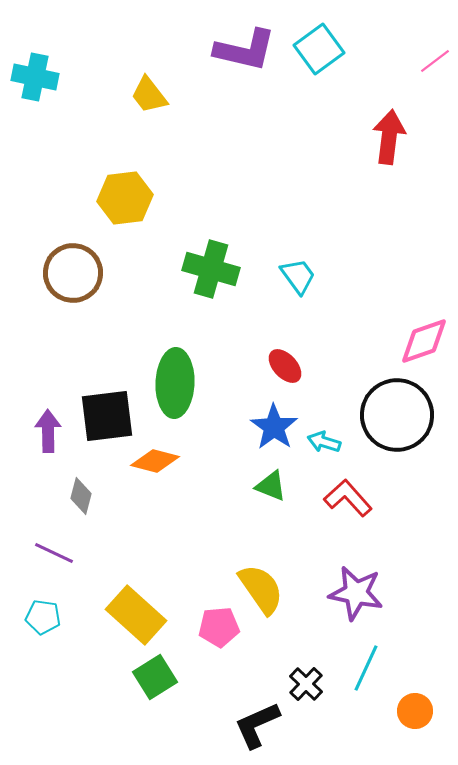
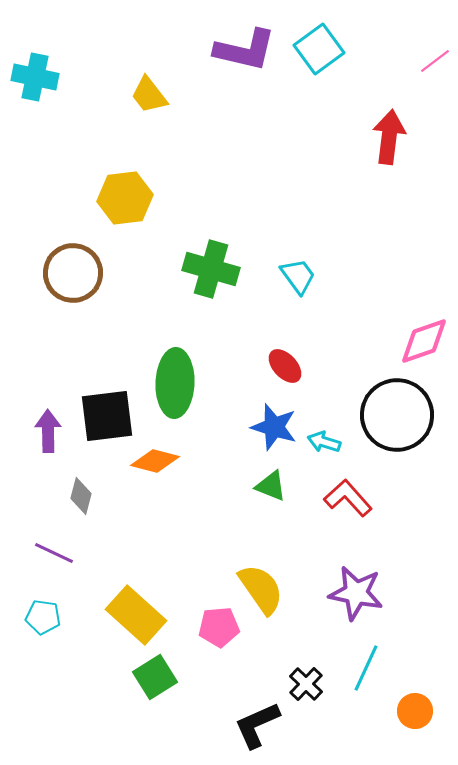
blue star: rotated 18 degrees counterclockwise
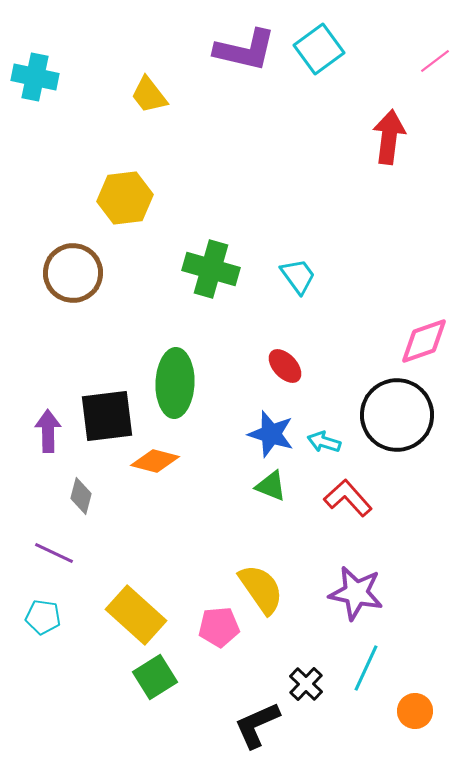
blue star: moved 3 px left, 7 px down
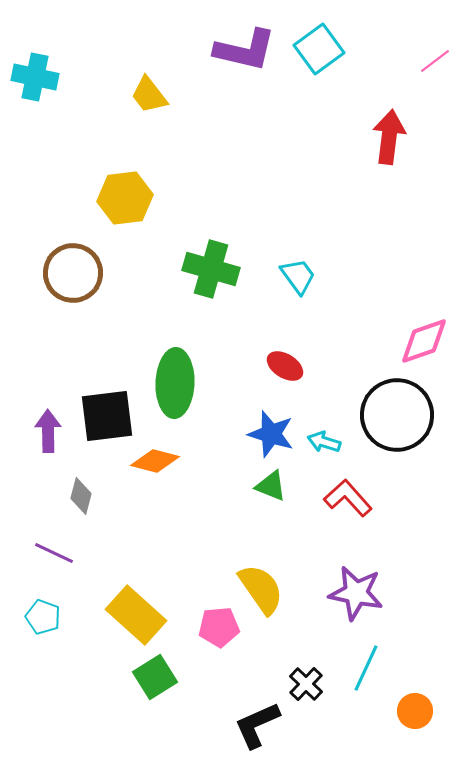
red ellipse: rotated 15 degrees counterclockwise
cyan pentagon: rotated 12 degrees clockwise
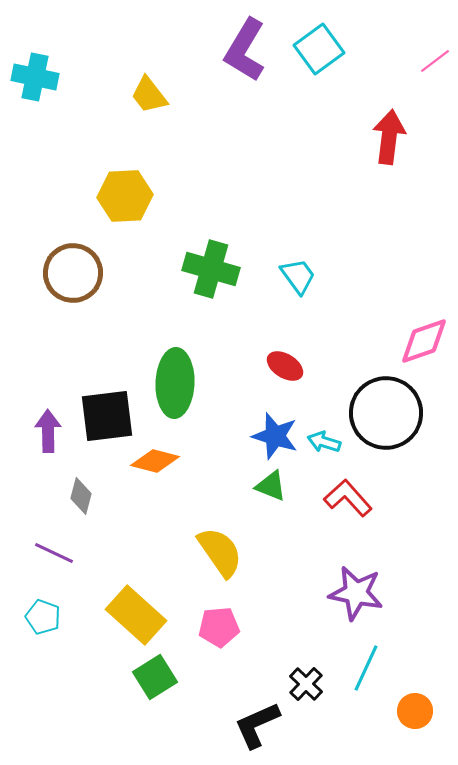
purple L-shape: rotated 108 degrees clockwise
yellow hexagon: moved 2 px up; rotated 4 degrees clockwise
black circle: moved 11 px left, 2 px up
blue star: moved 4 px right, 2 px down
yellow semicircle: moved 41 px left, 37 px up
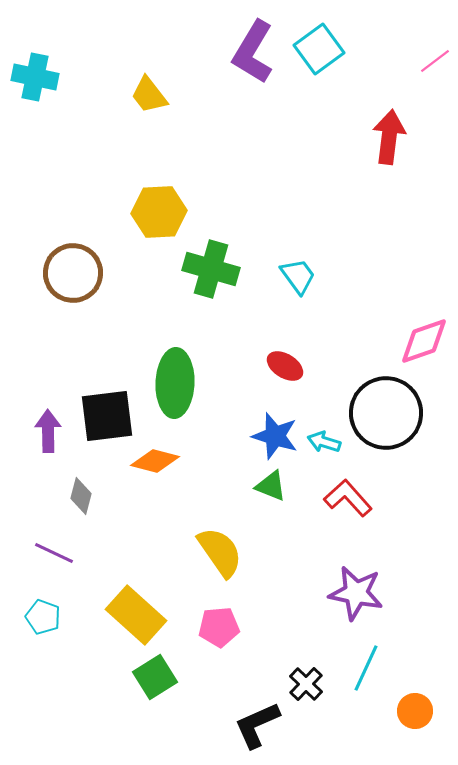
purple L-shape: moved 8 px right, 2 px down
yellow hexagon: moved 34 px right, 16 px down
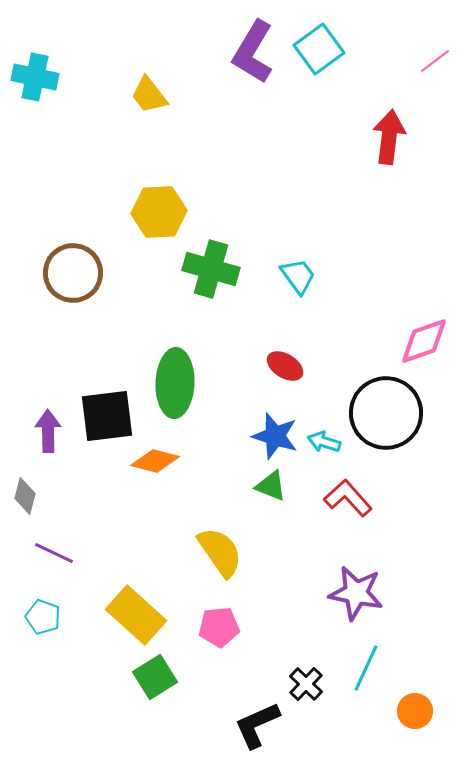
gray diamond: moved 56 px left
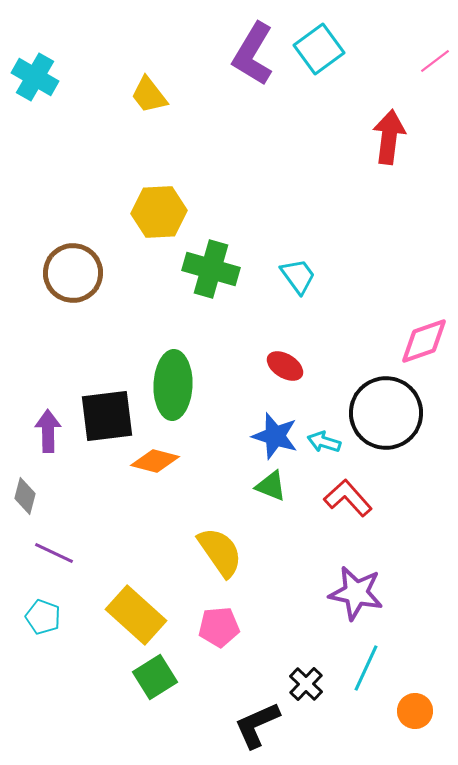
purple L-shape: moved 2 px down
cyan cross: rotated 18 degrees clockwise
green ellipse: moved 2 px left, 2 px down
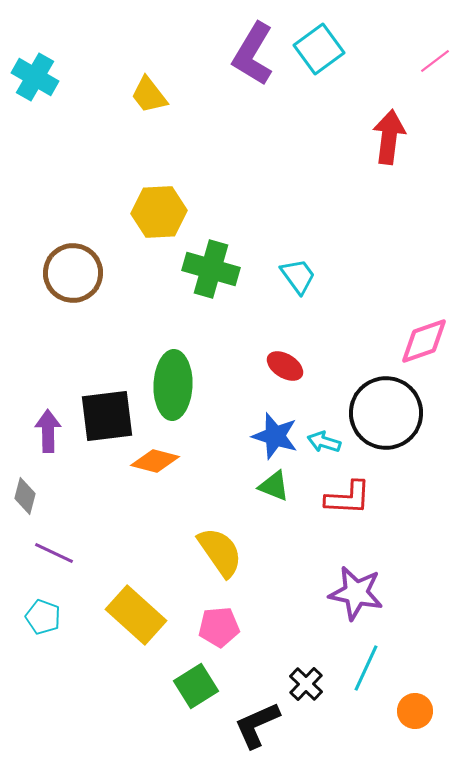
green triangle: moved 3 px right
red L-shape: rotated 135 degrees clockwise
green square: moved 41 px right, 9 px down
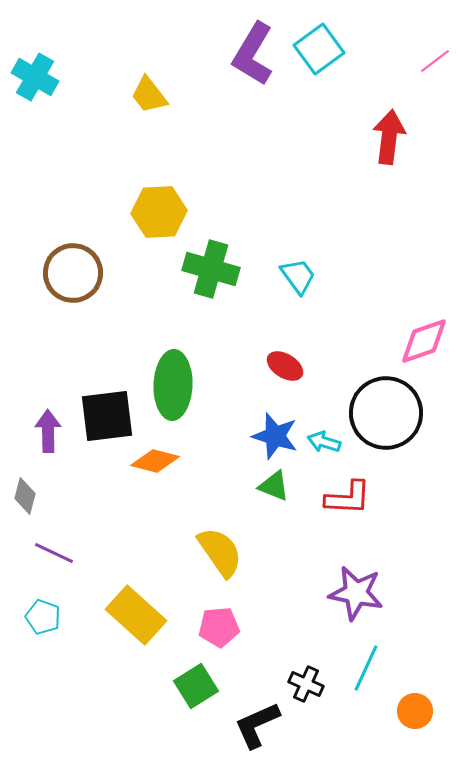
black cross: rotated 20 degrees counterclockwise
